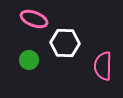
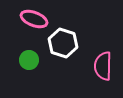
white hexagon: moved 2 px left; rotated 16 degrees clockwise
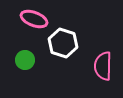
green circle: moved 4 px left
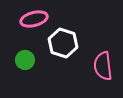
pink ellipse: rotated 36 degrees counterclockwise
pink semicircle: rotated 8 degrees counterclockwise
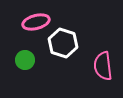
pink ellipse: moved 2 px right, 3 px down
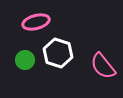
white hexagon: moved 5 px left, 10 px down
pink semicircle: rotated 32 degrees counterclockwise
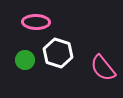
pink ellipse: rotated 16 degrees clockwise
pink semicircle: moved 2 px down
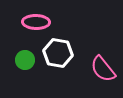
white hexagon: rotated 8 degrees counterclockwise
pink semicircle: moved 1 px down
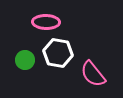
pink ellipse: moved 10 px right
pink semicircle: moved 10 px left, 5 px down
